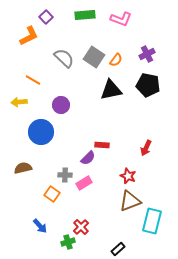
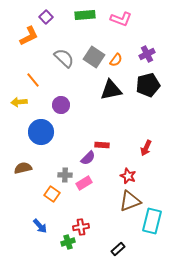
orange line: rotated 21 degrees clockwise
black pentagon: rotated 25 degrees counterclockwise
red cross: rotated 35 degrees clockwise
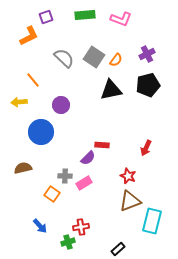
purple square: rotated 24 degrees clockwise
gray cross: moved 1 px down
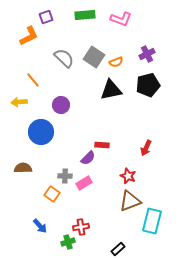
orange semicircle: moved 2 px down; rotated 32 degrees clockwise
brown semicircle: rotated 12 degrees clockwise
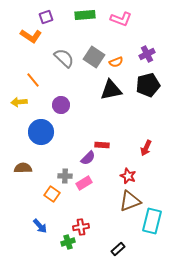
orange L-shape: moved 2 px right; rotated 60 degrees clockwise
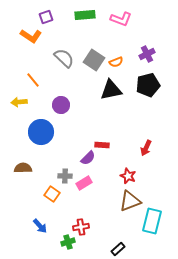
gray square: moved 3 px down
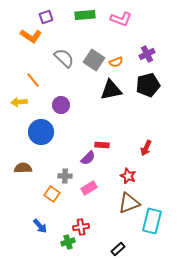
pink rectangle: moved 5 px right, 5 px down
brown triangle: moved 1 px left, 2 px down
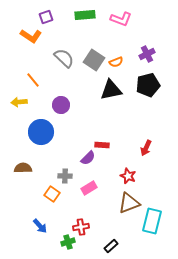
black rectangle: moved 7 px left, 3 px up
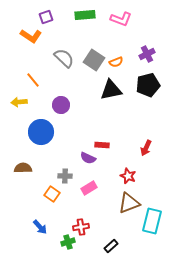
purple semicircle: rotated 70 degrees clockwise
blue arrow: moved 1 px down
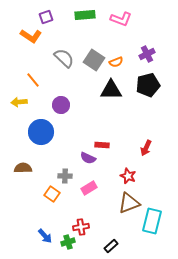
black triangle: rotated 10 degrees clockwise
blue arrow: moved 5 px right, 9 px down
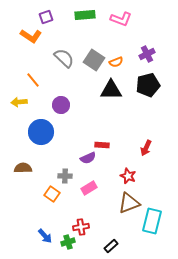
purple semicircle: rotated 49 degrees counterclockwise
